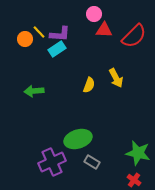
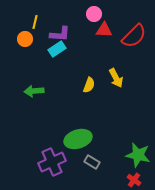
yellow line: moved 4 px left, 10 px up; rotated 56 degrees clockwise
green star: moved 2 px down
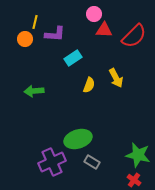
purple L-shape: moved 5 px left
cyan rectangle: moved 16 px right, 9 px down
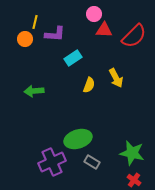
green star: moved 6 px left, 2 px up
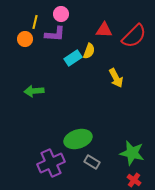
pink circle: moved 33 px left
yellow semicircle: moved 34 px up
purple cross: moved 1 px left, 1 px down
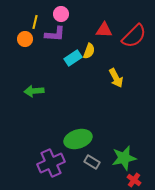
green star: moved 8 px left, 5 px down; rotated 25 degrees counterclockwise
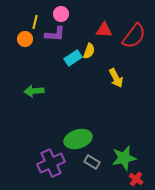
red semicircle: rotated 8 degrees counterclockwise
red cross: moved 2 px right, 1 px up
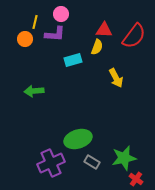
yellow semicircle: moved 8 px right, 4 px up
cyan rectangle: moved 2 px down; rotated 18 degrees clockwise
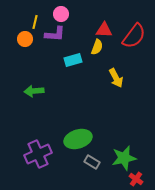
purple cross: moved 13 px left, 9 px up
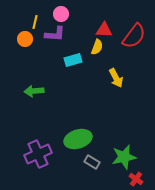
green star: moved 1 px up
